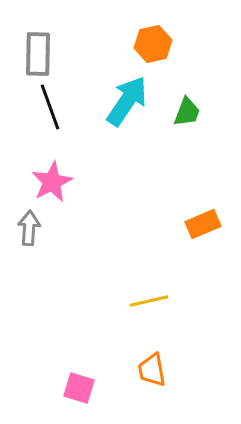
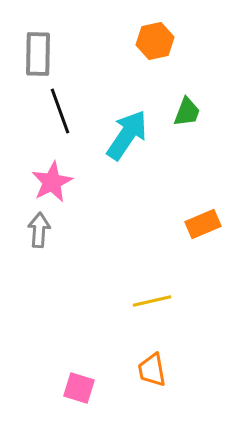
orange hexagon: moved 2 px right, 3 px up
cyan arrow: moved 34 px down
black line: moved 10 px right, 4 px down
gray arrow: moved 10 px right, 2 px down
yellow line: moved 3 px right
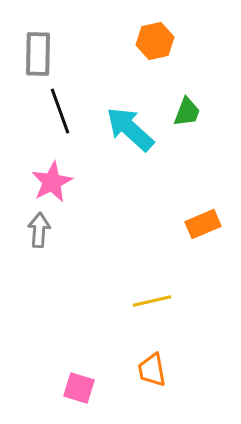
cyan arrow: moved 3 px right, 6 px up; rotated 82 degrees counterclockwise
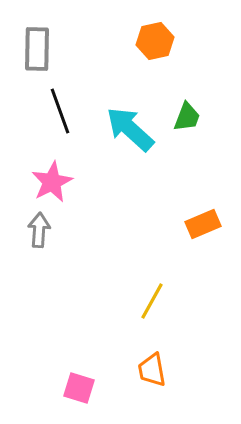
gray rectangle: moved 1 px left, 5 px up
green trapezoid: moved 5 px down
yellow line: rotated 48 degrees counterclockwise
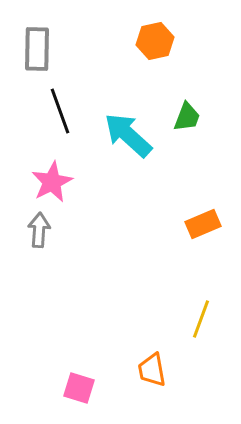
cyan arrow: moved 2 px left, 6 px down
yellow line: moved 49 px right, 18 px down; rotated 9 degrees counterclockwise
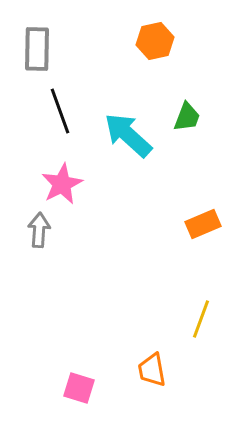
pink star: moved 10 px right, 2 px down
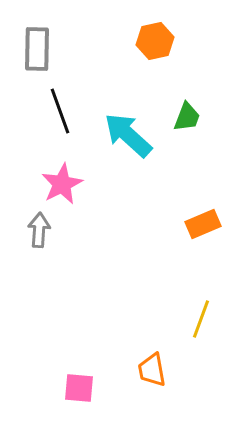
pink square: rotated 12 degrees counterclockwise
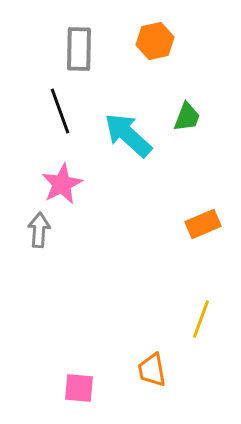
gray rectangle: moved 42 px right
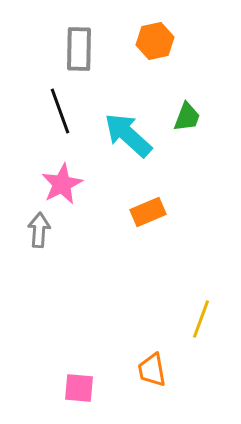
orange rectangle: moved 55 px left, 12 px up
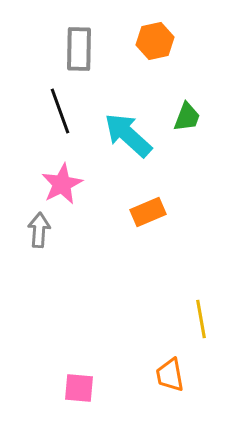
yellow line: rotated 30 degrees counterclockwise
orange trapezoid: moved 18 px right, 5 px down
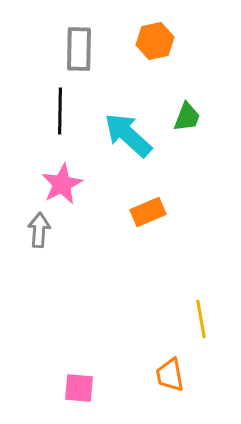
black line: rotated 21 degrees clockwise
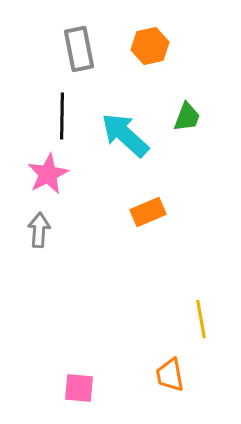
orange hexagon: moved 5 px left, 5 px down
gray rectangle: rotated 12 degrees counterclockwise
black line: moved 2 px right, 5 px down
cyan arrow: moved 3 px left
pink star: moved 14 px left, 10 px up
